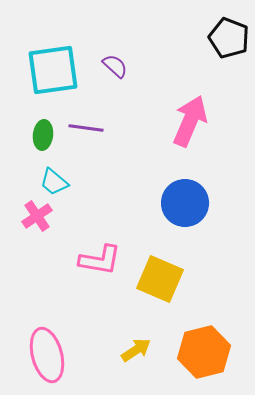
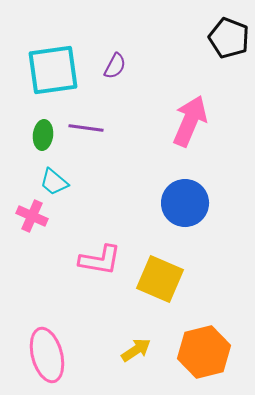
purple semicircle: rotated 76 degrees clockwise
pink cross: moved 5 px left; rotated 32 degrees counterclockwise
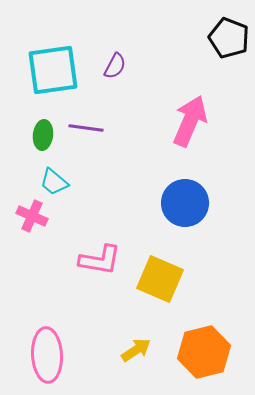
pink ellipse: rotated 12 degrees clockwise
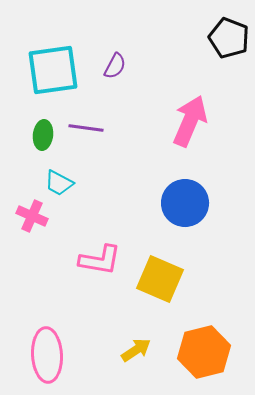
cyan trapezoid: moved 5 px right, 1 px down; rotated 12 degrees counterclockwise
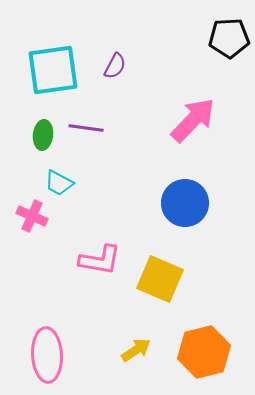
black pentagon: rotated 24 degrees counterclockwise
pink arrow: moved 3 px right, 1 px up; rotated 21 degrees clockwise
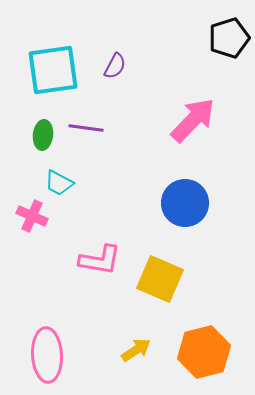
black pentagon: rotated 15 degrees counterclockwise
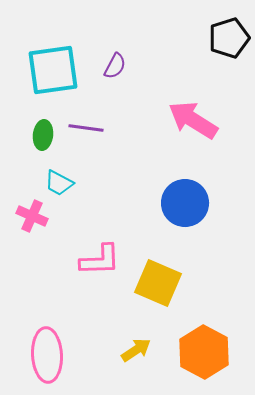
pink arrow: rotated 102 degrees counterclockwise
pink L-shape: rotated 12 degrees counterclockwise
yellow square: moved 2 px left, 4 px down
orange hexagon: rotated 18 degrees counterclockwise
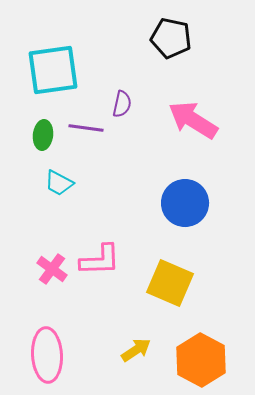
black pentagon: moved 58 px left; rotated 30 degrees clockwise
purple semicircle: moved 7 px right, 38 px down; rotated 16 degrees counterclockwise
pink cross: moved 20 px right, 53 px down; rotated 12 degrees clockwise
yellow square: moved 12 px right
orange hexagon: moved 3 px left, 8 px down
